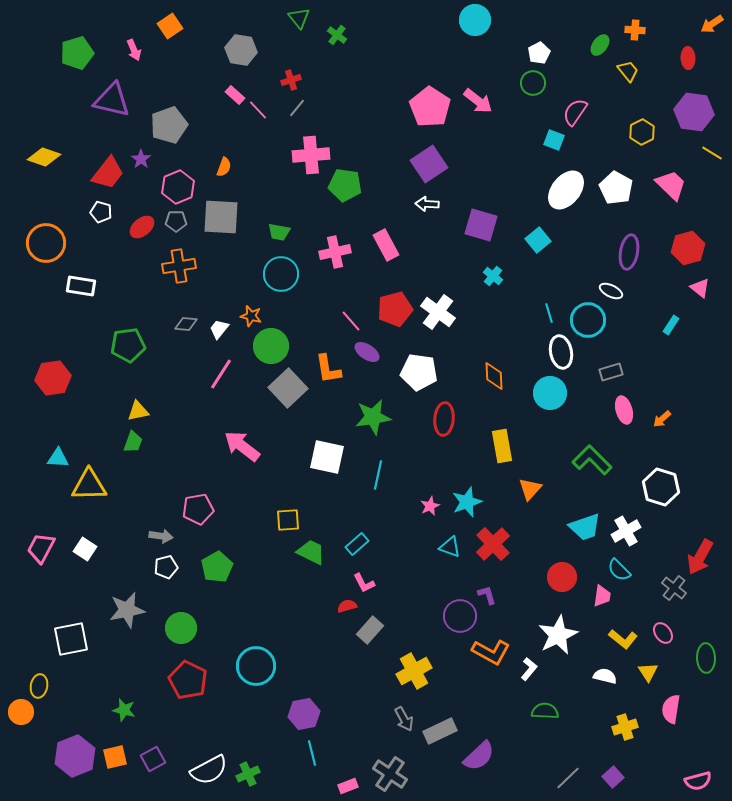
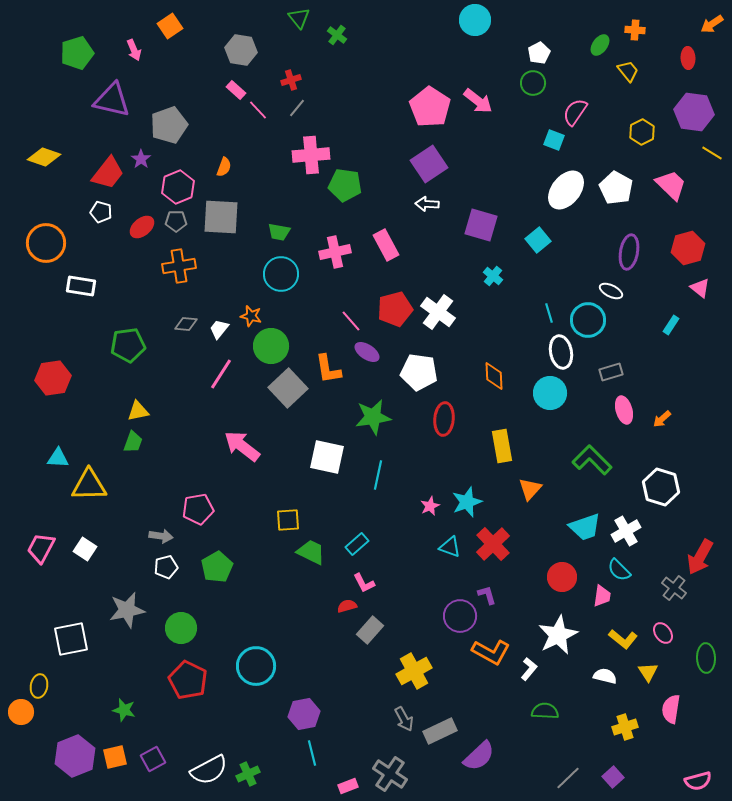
pink rectangle at (235, 95): moved 1 px right, 5 px up
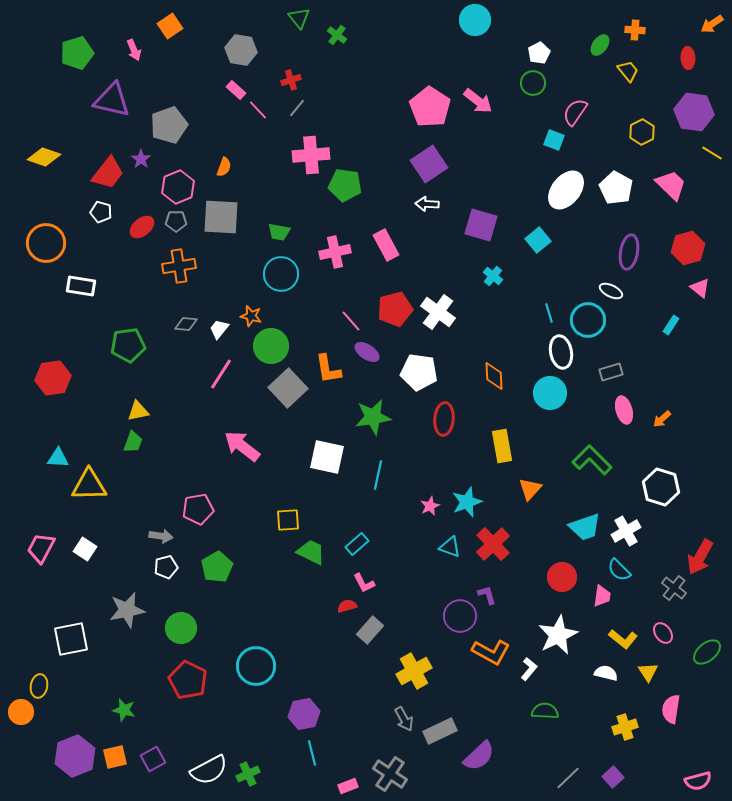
green ellipse at (706, 658): moved 1 px right, 6 px up; rotated 52 degrees clockwise
white semicircle at (605, 676): moved 1 px right, 3 px up
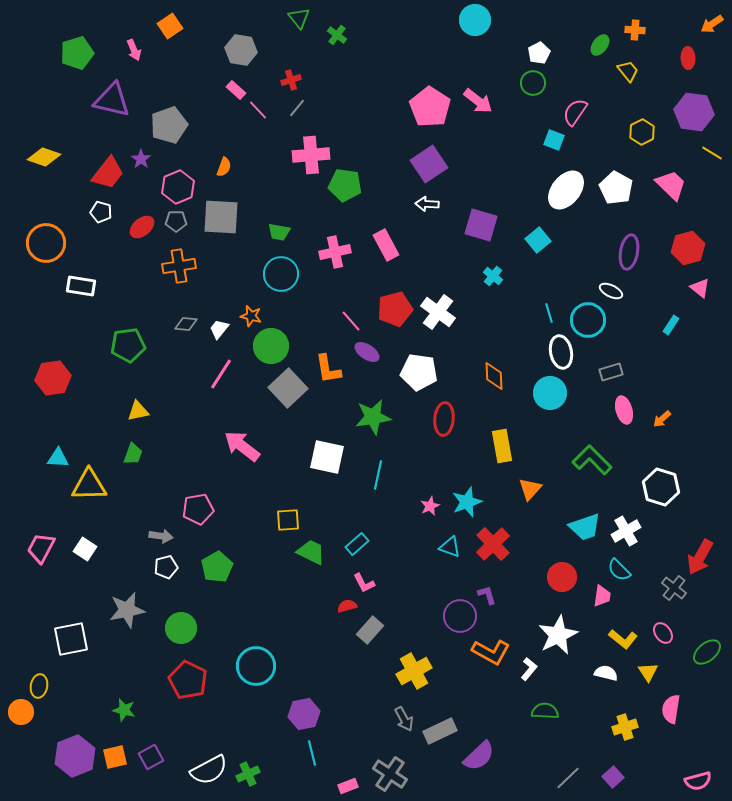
green trapezoid at (133, 442): moved 12 px down
purple square at (153, 759): moved 2 px left, 2 px up
